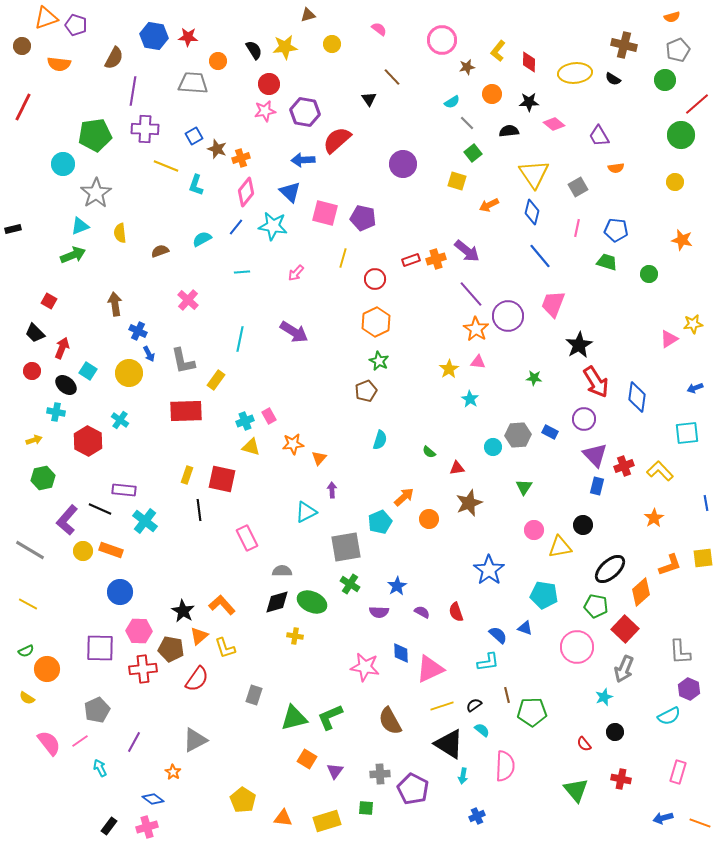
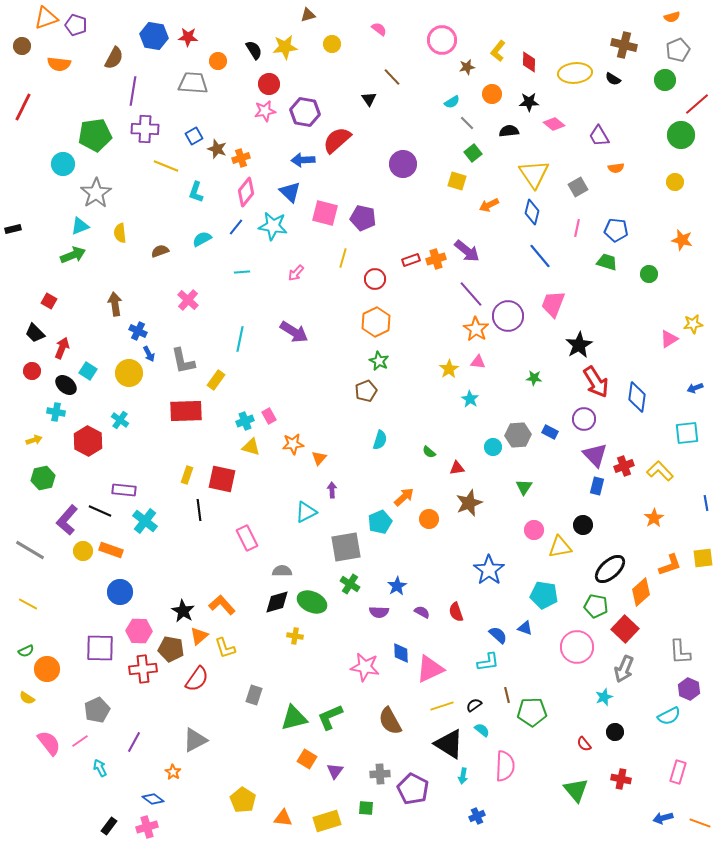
cyan L-shape at (196, 185): moved 7 px down
black line at (100, 509): moved 2 px down
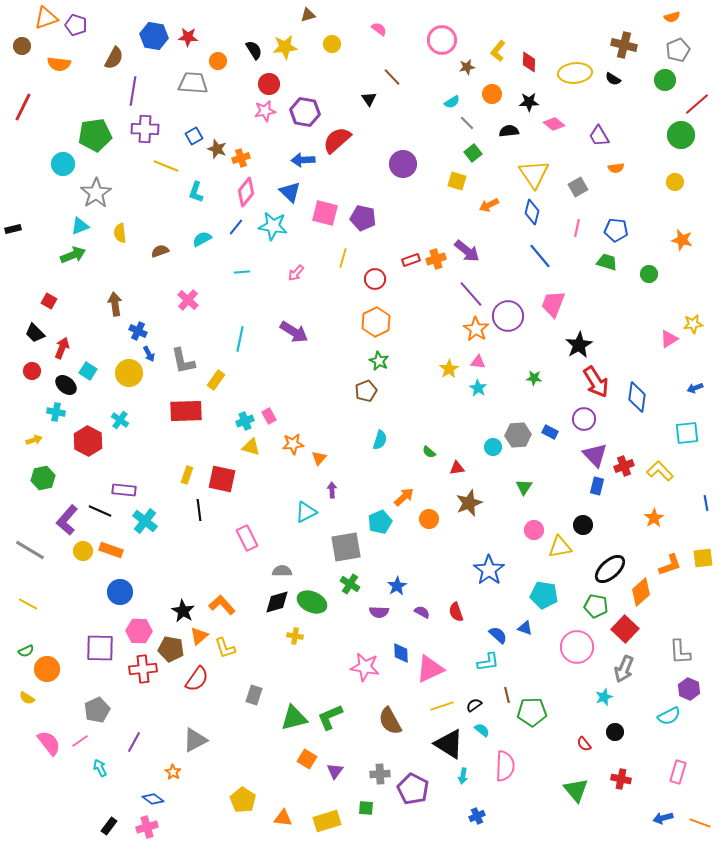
cyan star at (470, 399): moved 8 px right, 11 px up
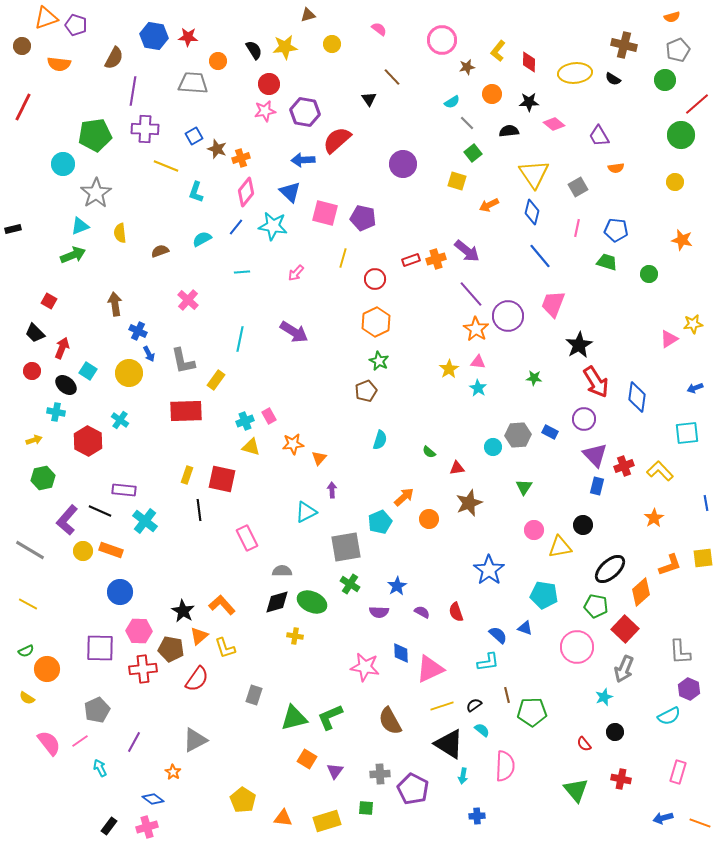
blue cross at (477, 816): rotated 21 degrees clockwise
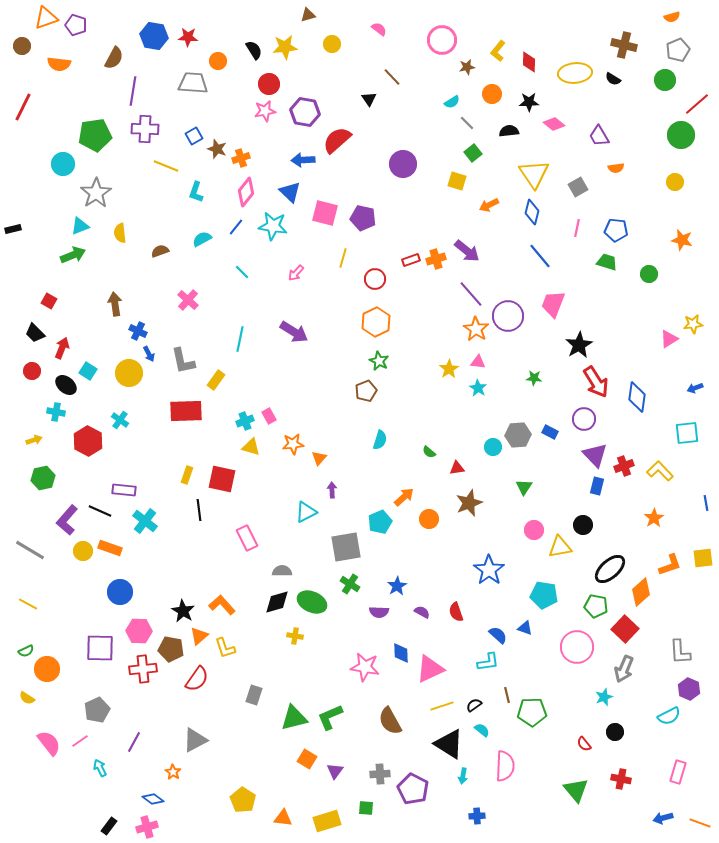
cyan line at (242, 272): rotated 49 degrees clockwise
orange rectangle at (111, 550): moved 1 px left, 2 px up
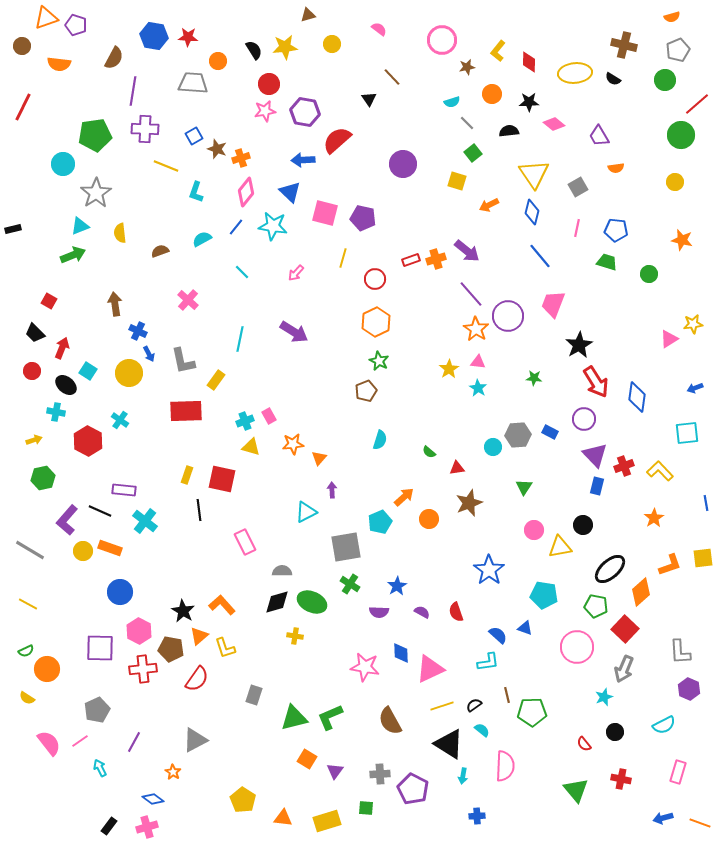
cyan semicircle at (452, 102): rotated 14 degrees clockwise
pink rectangle at (247, 538): moved 2 px left, 4 px down
pink hexagon at (139, 631): rotated 25 degrees clockwise
cyan semicircle at (669, 716): moved 5 px left, 9 px down
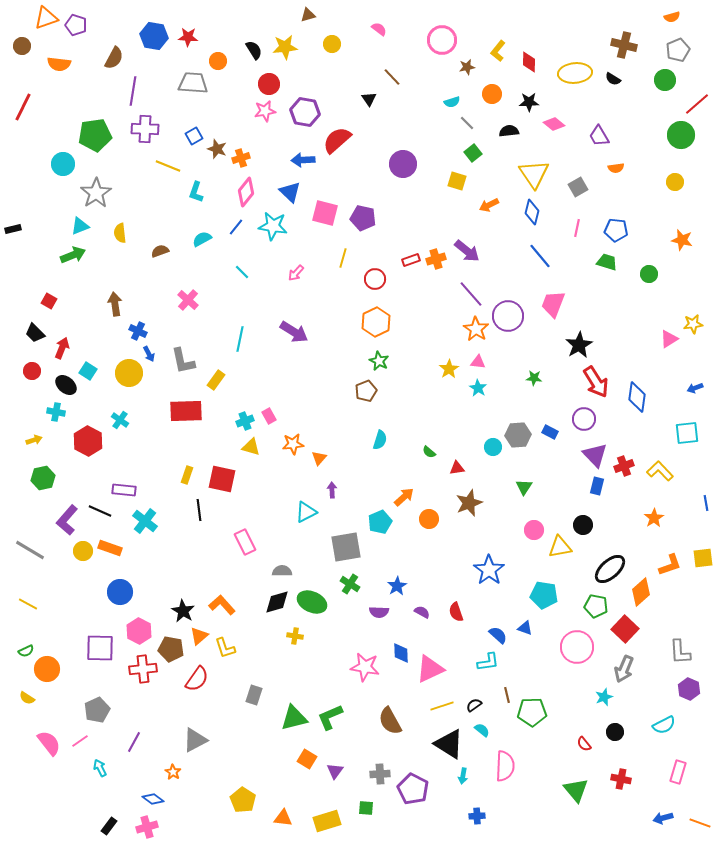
yellow line at (166, 166): moved 2 px right
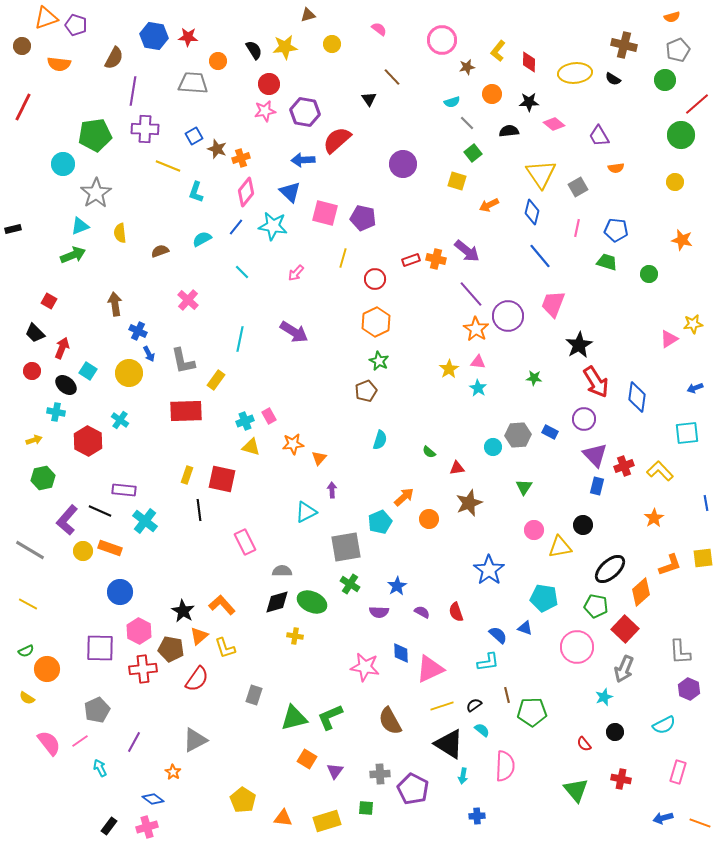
yellow triangle at (534, 174): moved 7 px right
orange cross at (436, 259): rotated 30 degrees clockwise
cyan pentagon at (544, 595): moved 3 px down
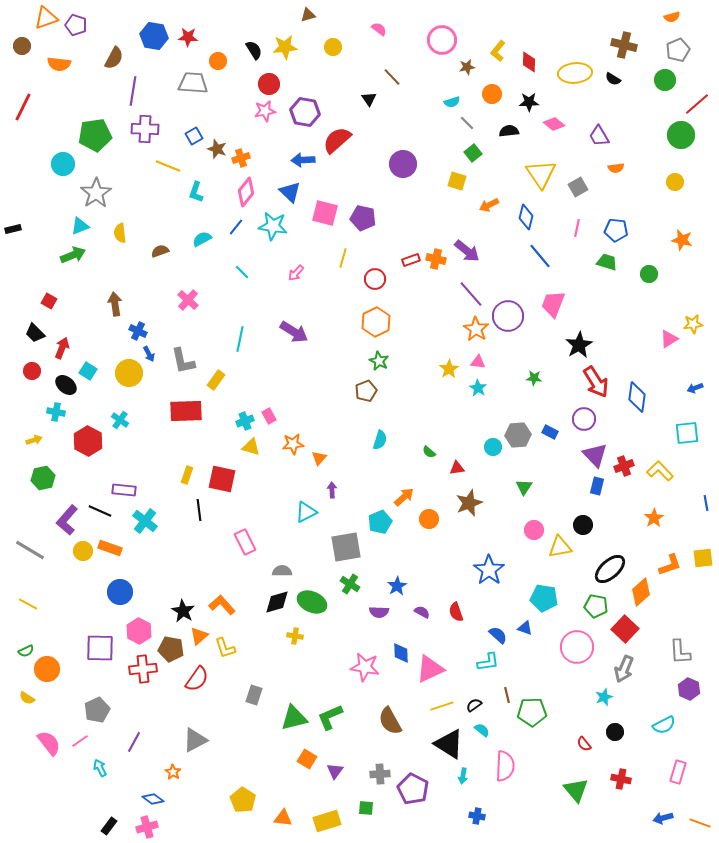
yellow circle at (332, 44): moved 1 px right, 3 px down
blue diamond at (532, 212): moved 6 px left, 5 px down
blue cross at (477, 816): rotated 14 degrees clockwise
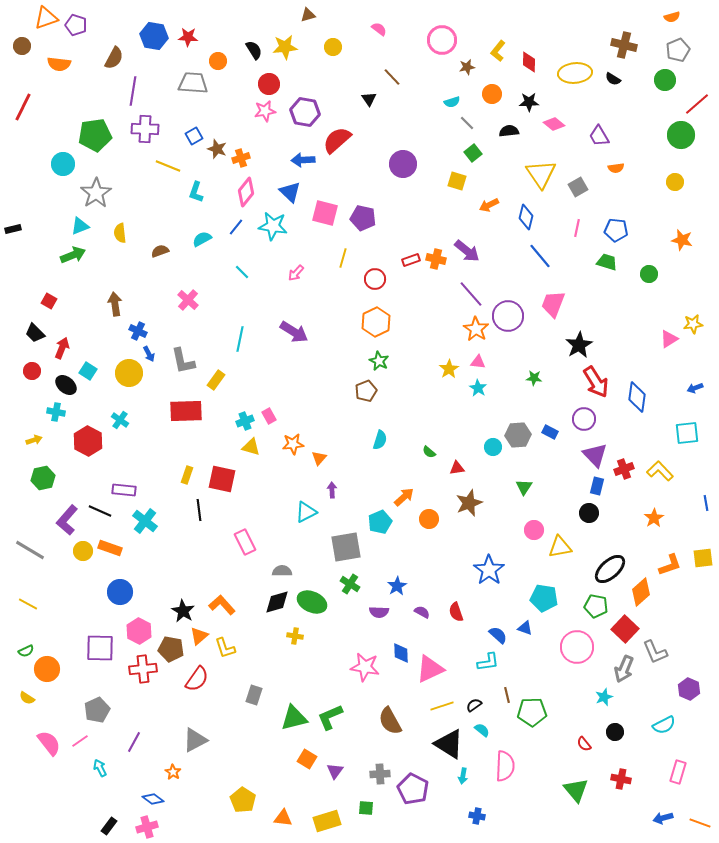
red cross at (624, 466): moved 3 px down
black circle at (583, 525): moved 6 px right, 12 px up
gray L-shape at (680, 652): moved 25 px left; rotated 20 degrees counterclockwise
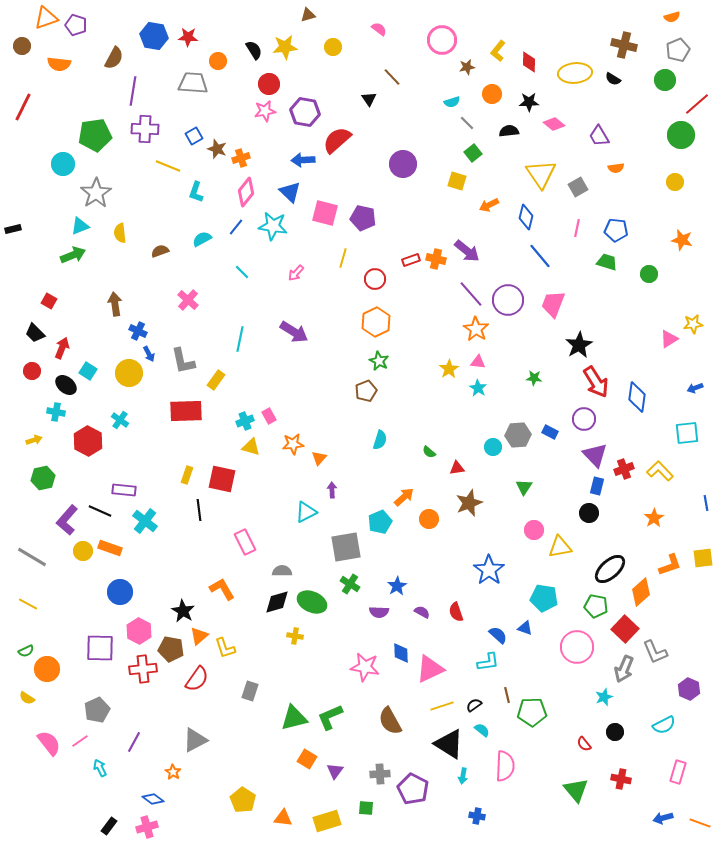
purple circle at (508, 316): moved 16 px up
gray line at (30, 550): moved 2 px right, 7 px down
orange L-shape at (222, 605): moved 16 px up; rotated 12 degrees clockwise
gray rectangle at (254, 695): moved 4 px left, 4 px up
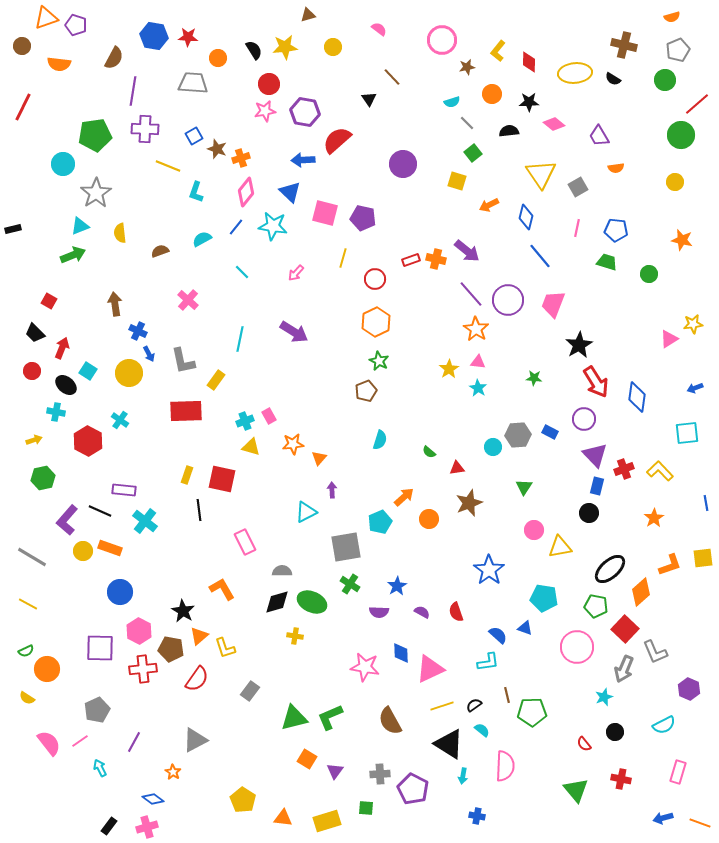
orange circle at (218, 61): moved 3 px up
gray rectangle at (250, 691): rotated 18 degrees clockwise
